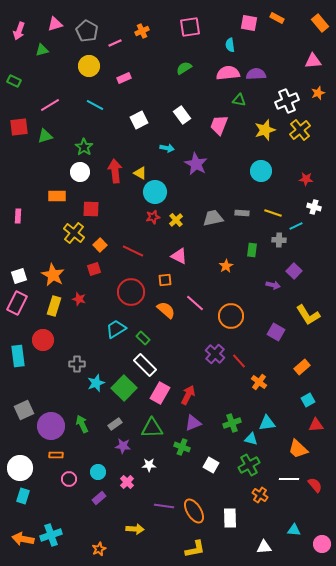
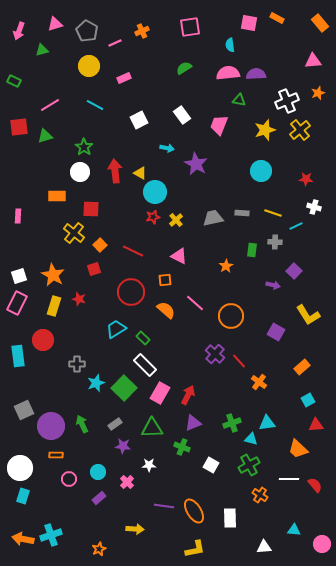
gray cross at (279, 240): moved 4 px left, 2 px down
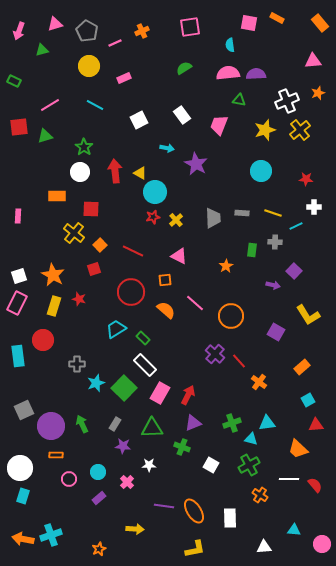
white cross at (314, 207): rotated 16 degrees counterclockwise
gray trapezoid at (213, 218): rotated 100 degrees clockwise
gray rectangle at (115, 424): rotated 24 degrees counterclockwise
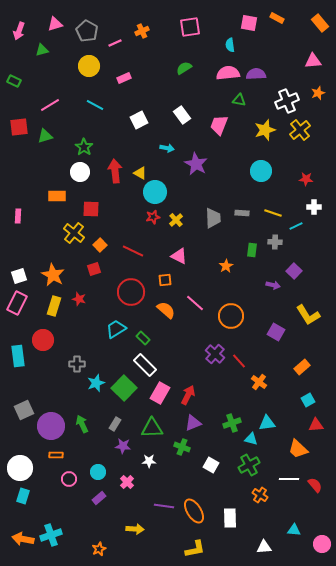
white star at (149, 465): moved 4 px up
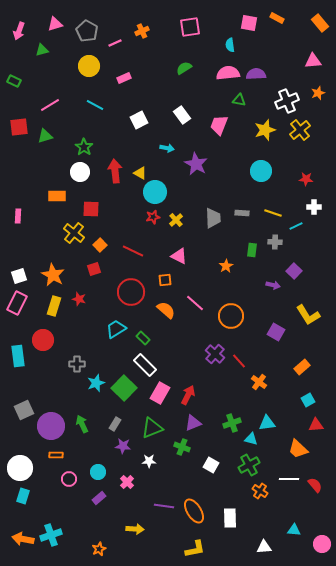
green triangle at (152, 428): rotated 20 degrees counterclockwise
orange cross at (260, 495): moved 4 px up
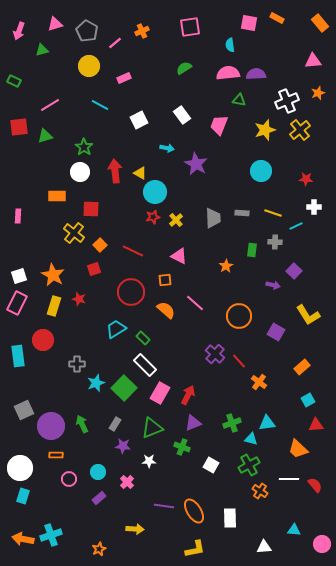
pink line at (115, 43): rotated 16 degrees counterclockwise
cyan line at (95, 105): moved 5 px right
orange circle at (231, 316): moved 8 px right
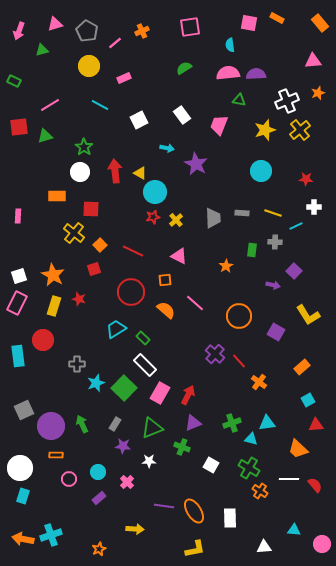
green cross at (249, 465): moved 3 px down; rotated 30 degrees counterclockwise
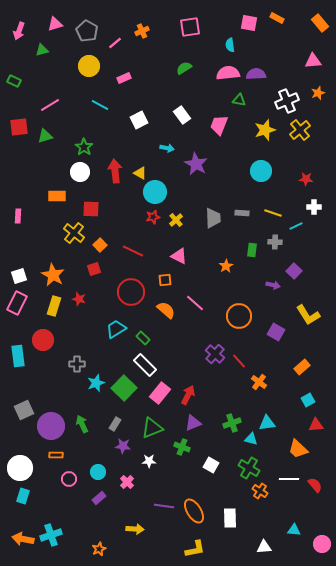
pink rectangle at (160, 393): rotated 10 degrees clockwise
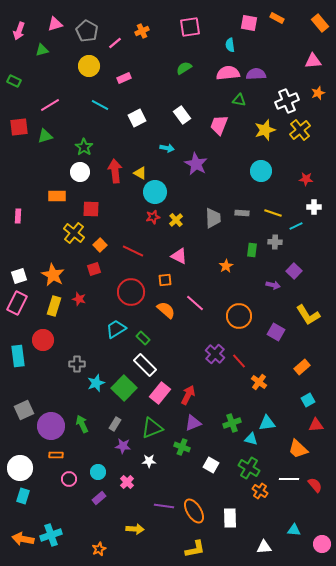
white square at (139, 120): moved 2 px left, 2 px up
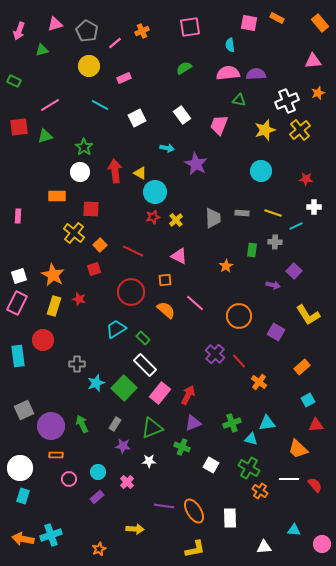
purple rectangle at (99, 498): moved 2 px left, 1 px up
